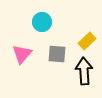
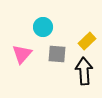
cyan circle: moved 1 px right, 5 px down
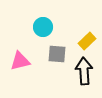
pink triangle: moved 2 px left, 7 px down; rotated 35 degrees clockwise
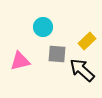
black arrow: moved 2 px left, 1 px up; rotated 44 degrees counterclockwise
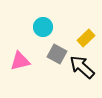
yellow rectangle: moved 1 px left, 3 px up
gray square: rotated 24 degrees clockwise
black arrow: moved 3 px up
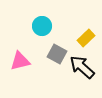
cyan circle: moved 1 px left, 1 px up
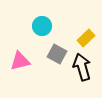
black arrow: rotated 32 degrees clockwise
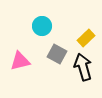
black arrow: moved 1 px right
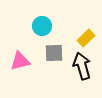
gray square: moved 3 px left, 1 px up; rotated 30 degrees counterclockwise
black arrow: moved 1 px left, 1 px up
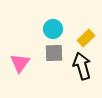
cyan circle: moved 11 px right, 3 px down
pink triangle: moved 2 px down; rotated 40 degrees counterclockwise
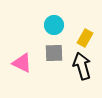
cyan circle: moved 1 px right, 4 px up
yellow rectangle: moved 1 px left; rotated 18 degrees counterclockwise
pink triangle: moved 2 px right; rotated 40 degrees counterclockwise
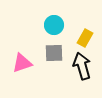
pink triangle: rotated 45 degrees counterclockwise
